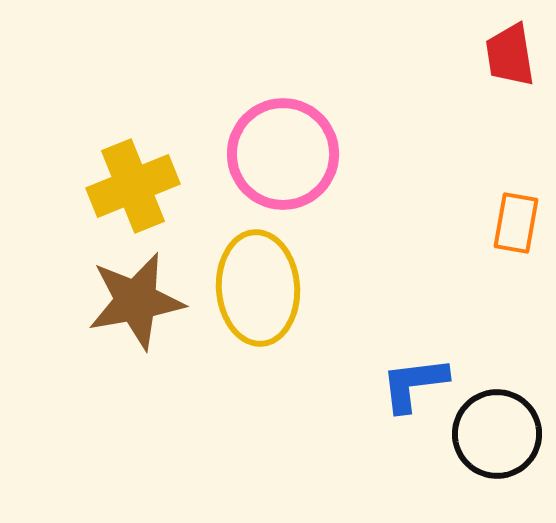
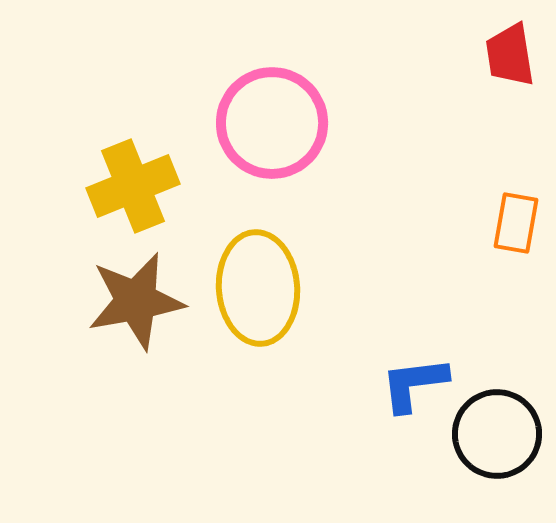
pink circle: moved 11 px left, 31 px up
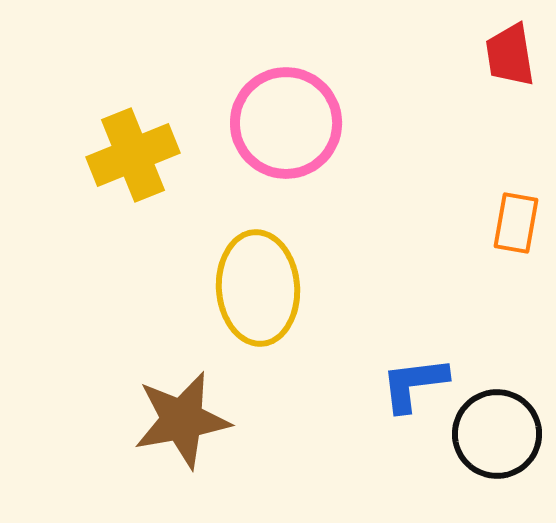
pink circle: moved 14 px right
yellow cross: moved 31 px up
brown star: moved 46 px right, 119 px down
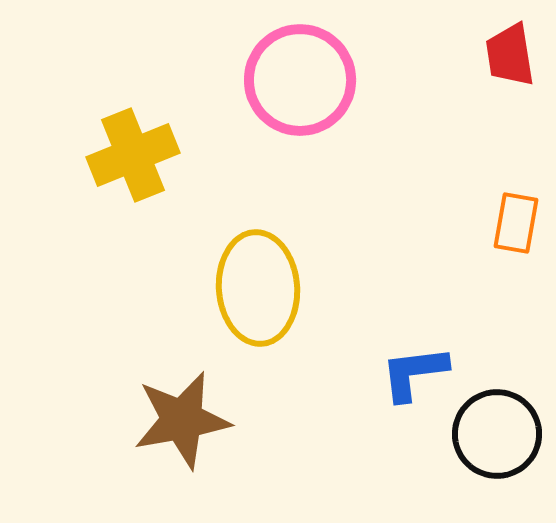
pink circle: moved 14 px right, 43 px up
blue L-shape: moved 11 px up
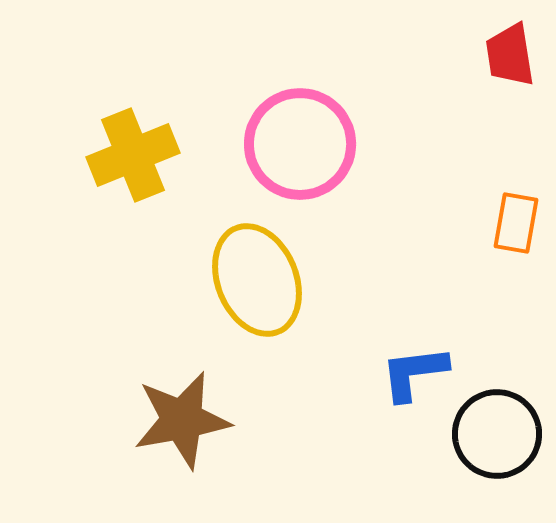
pink circle: moved 64 px down
yellow ellipse: moved 1 px left, 8 px up; rotated 18 degrees counterclockwise
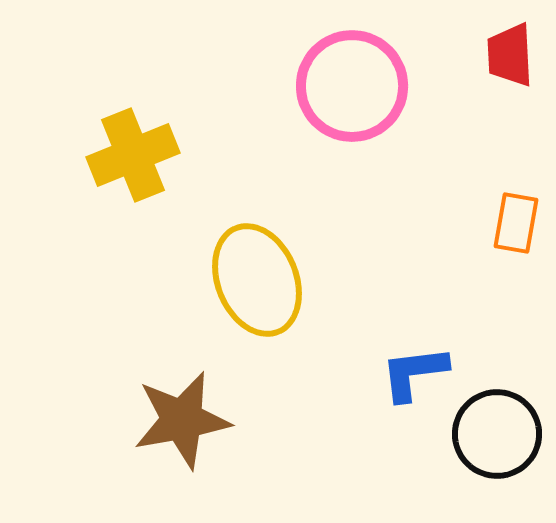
red trapezoid: rotated 6 degrees clockwise
pink circle: moved 52 px right, 58 px up
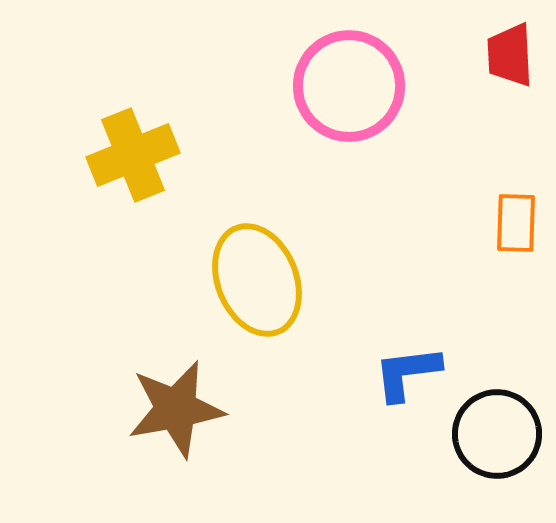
pink circle: moved 3 px left
orange rectangle: rotated 8 degrees counterclockwise
blue L-shape: moved 7 px left
brown star: moved 6 px left, 11 px up
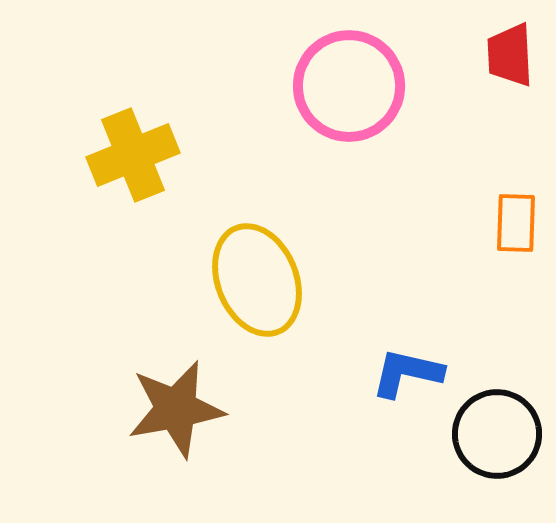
blue L-shape: rotated 20 degrees clockwise
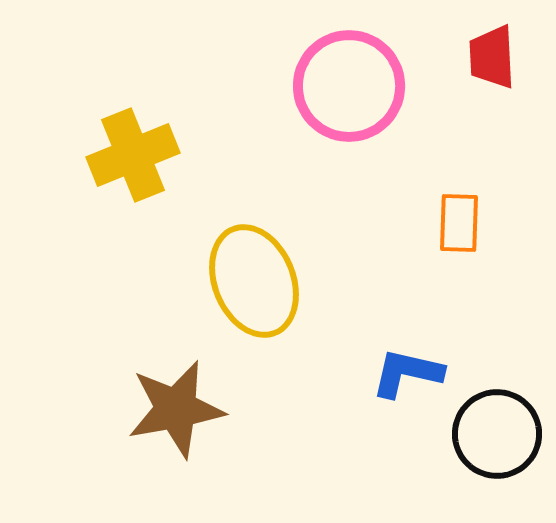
red trapezoid: moved 18 px left, 2 px down
orange rectangle: moved 57 px left
yellow ellipse: moved 3 px left, 1 px down
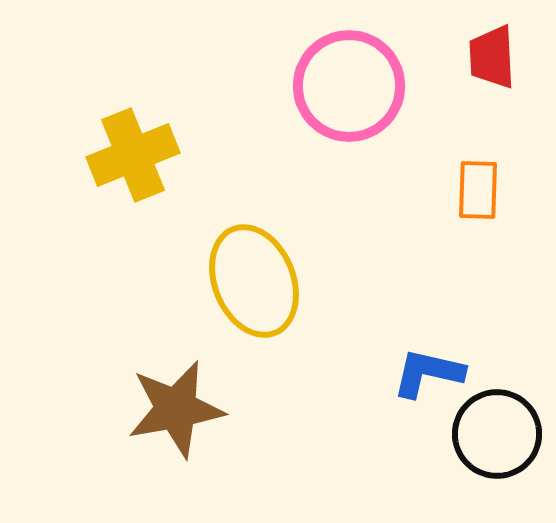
orange rectangle: moved 19 px right, 33 px up
blue L-shape: moved 21 px right
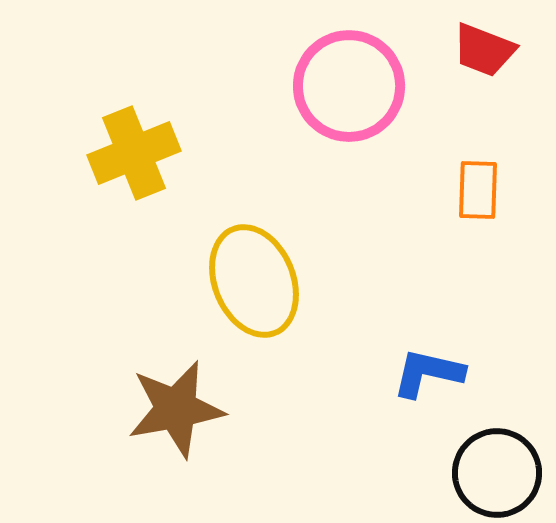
red trapezoid: moved 8 px left, 7 px up; rotated 66 degrees counterclockwise
yellow cross: moved 1 px right, 2 px up
black circle: moved 39 px down
